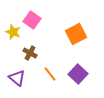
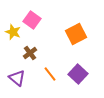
brown cross: rotated 24 degrees clockwise
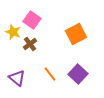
brown cross: moved 9 px up
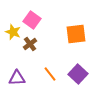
orange square: rotated 20 degrees clockwise
purple triangle: rotated 42 degrees counterclockwise
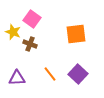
pink square: moved 1 px up
brown cross: rotated 32 degrees counterclockwise
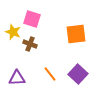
pink square: rotated 18 degrees counterclockwise
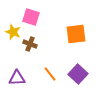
pink square: moved 1 px left, 2 px up
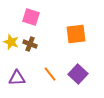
yellow star: moved 2 px left, 10 px down
